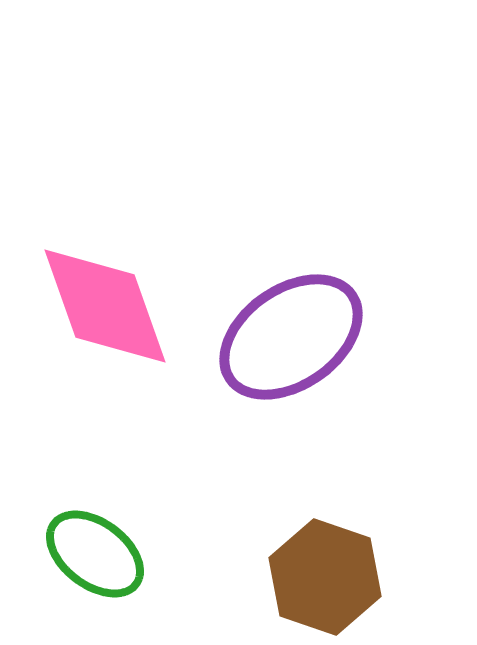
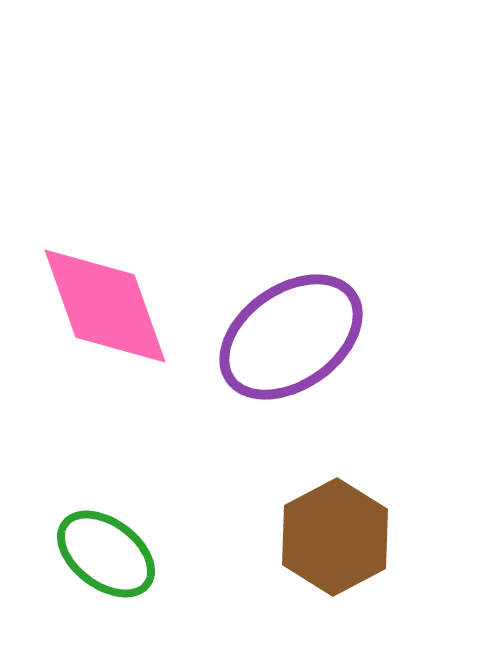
green ellipse: moved 11 px right
brown hexagon: moved 10 px right, 40 px up; rotated 13 degrees clockwise
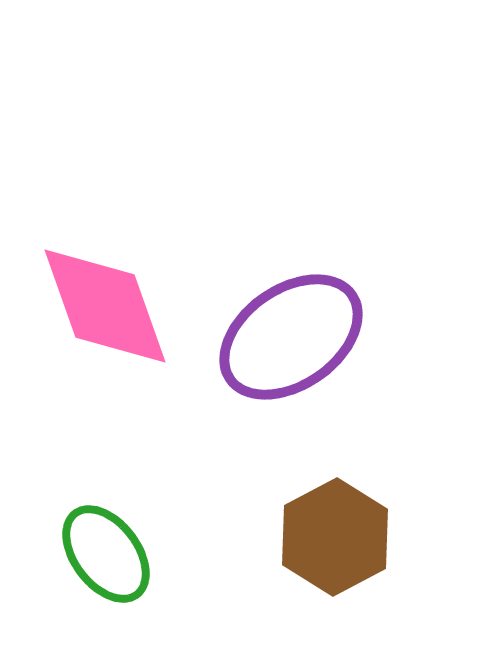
green ellipse: rotated 16 degrees clockwise
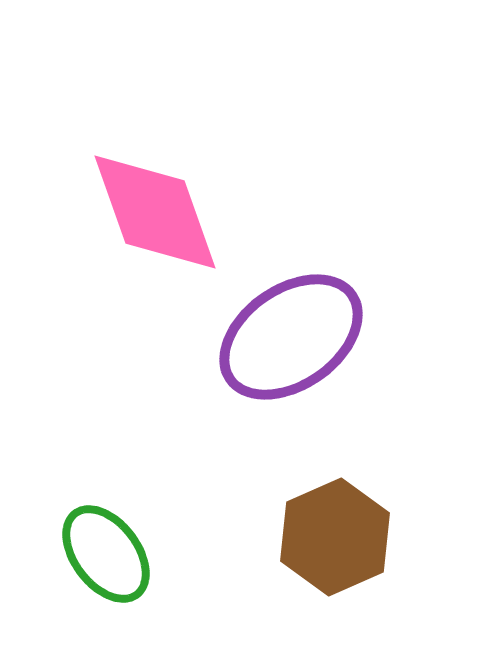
pink diamond: moved 50 px right, 94 px up
brown hexagon: rotated 4 degrees clockwise
